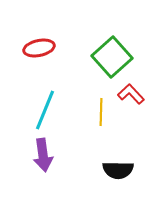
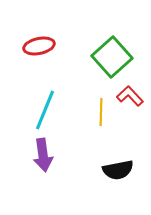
red ellipse: moved 2 px up
red L-shape: moved 1 px left, 2 px down
black semicircle: rotated 12 degrees counterclockwise
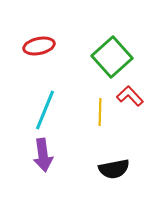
yellow line: moved 1 px left
black semicircle: moved 4 px left, 1 px up
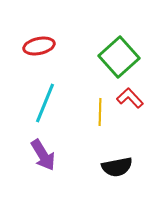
green square: moved 7 px right
red L-shape: moved 2 px down
cyan line: moved 7 px up
purple arrow: rotated 24 degrees counterclockwise
black semicircle: moved 3 px right, 2 px up
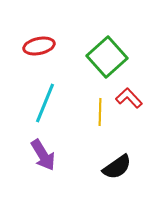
green square: moved 12 px left
red L-shape: moved 1 px left
black semicircle: rotated 24 degrees counterclockwise
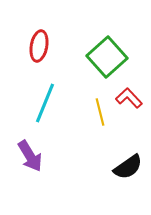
red ellipse: rotated 68 degrees counterclockwise
yellow line: rotated 16 degrees counterclockwise
purple arrow: moved 13 px left, 1 px down
black semicircle: moved 11 px right
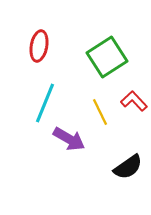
green square: rotated 9 degrees clockwise
red L-shape: moved 5 px right, 3 px down
yellow line: rotated 12 degrees counterclockwise
purple arrow: moved 39 px right, 17 px up; rotated 28 degrees counterclockwise
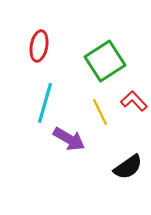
green square: moved 2 px left, 4 px down
cyan line: rotated 6 degrees counterclockwise
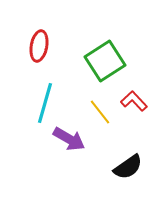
yellow line: rotated 12 degrees counterclockwise
